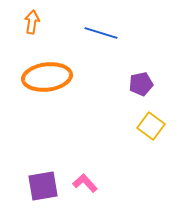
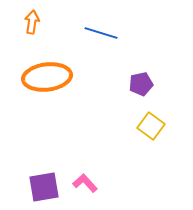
purple square: moved 1 px right, 1 px down
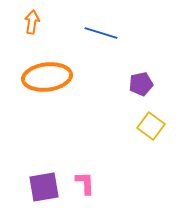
pink L-shape: rotated 40 degrees clockwise
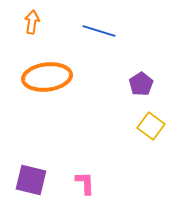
blue line: moved 2 px left, 2 px up
purple pentagon: rotated 20 degrees counterclockwise
purple square: moved 13 px left, 7 px up; rotated 24 degrees clockwise
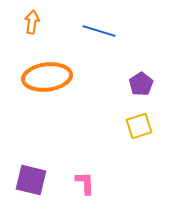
yellow square: moved 12 px left; rotated 36 degrees clockwise
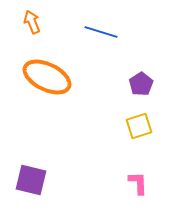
orange arrow: rotated 30 degrees counterclockwise
blue line: moved 2 px right, 1 px down
orange ellipse: rotated 33 degrees clockwise
pink L-shape: moved 53 px right
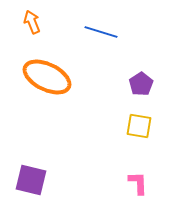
yellow square: rotated 28 degrees clockwise
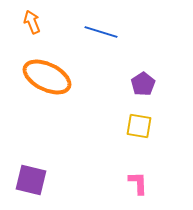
purple pentagon: moved 2 px right
